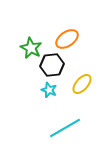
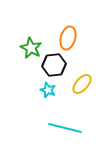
orange ellipse: moved 1 px right, 1 px up; rotated 40 degrees counterclockwise
black hexagon: moved 2 px right
cyan star: moved 1 px left
cyan line: rotated 44 degrees clockwise
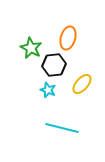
cyan line: moved 3 px left
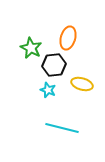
yellow ellipse: rotated 65 degrees clockwise
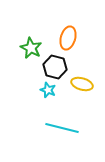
black hexagon: moved 1 px right, 2 px down; rotated 20 degrees clockwise
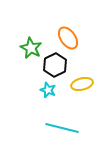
orange ellipse: rotated 50 degrees counterclockwise
black hexagon: moved 2 px up; rotated 20 degrees clockwise
yellow ellipse: rotated 30 degrees counterclockwise
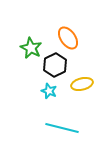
cyan star: moved 1 px right, 1 px down
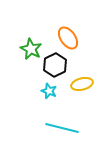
green star: moved 1 px down
